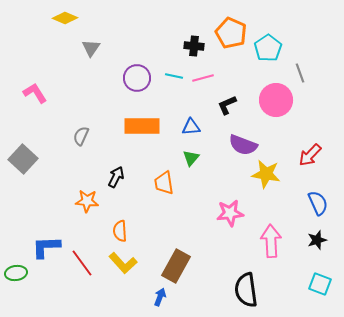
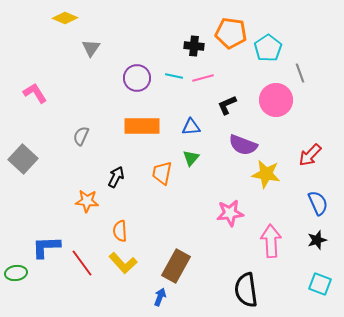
orange pentagon: rotated 16 degrees counterclockwise
orange trapezoid: moved 2 px left, 10 px up; rotated 20 degrees clockwise
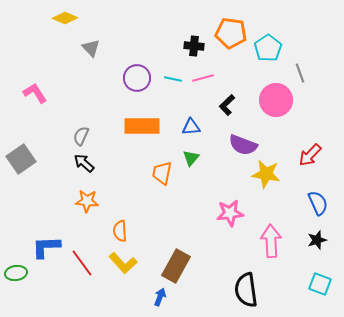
gray triangle: rotated 18 degrees counterclockwise
cyan line: moved 1 px left, 3 px down
black L-shape: rotated 20 degrees counterclockwise
gray square: moved 2 px left; rotated 12 degrees clockwise
black arrow: moved 32 px left, 14 px up; rotated 75 degrees counterclockwise
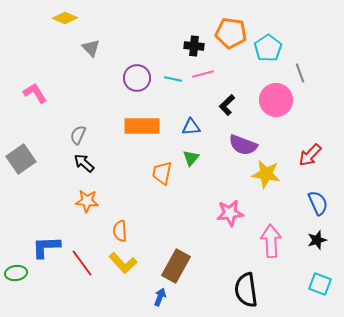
pink line: moved 4 px up
gray semicircle: moved 3 px left, 1 px up
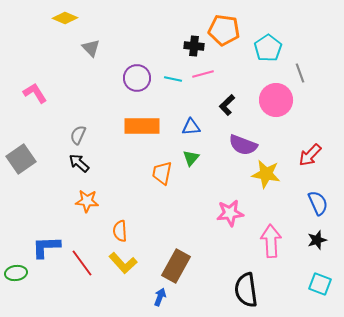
orange pentagon: moved 7 px left, 3 px up
black arrow: moved 5 px left
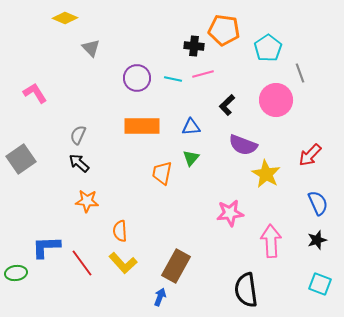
yellow star: rotated 20 degrees clockwise
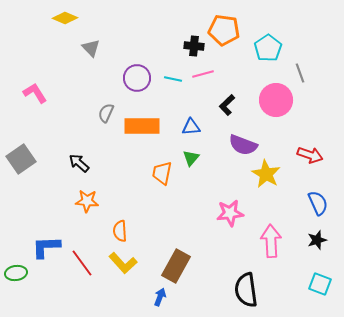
gray semicircle: moved 28 px right, 22 px up
red arrow: rotated 115 degrees counterclockwise
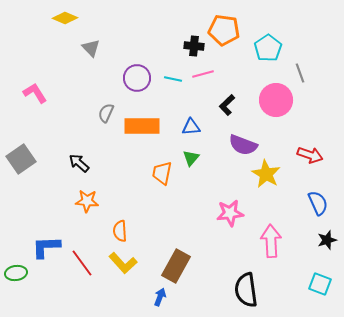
black star: moved 10 px right
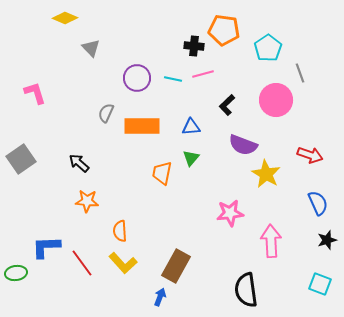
pink L-shape: rotated 15 degrees clockwise
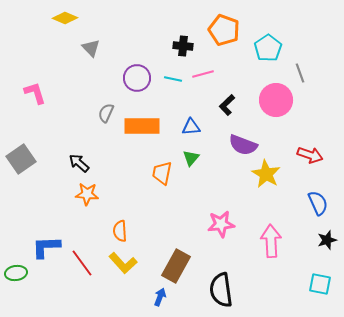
orange pentagon: rotated 12 degrees clockwise
black cross: moved 11 px left
orange star: moved 7 px up
pink star: moved 9 px left, 11 px down
cyan square: rotated 10 degrees counterclockwise
black semicircle: moved 25 px left
